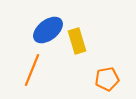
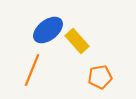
yellow rectangle: rotated 25 degrees counterclockwise
orange pentagon: moved 7 px left, 2 px up
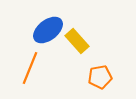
orange line: moved 2 px left, 2 px up
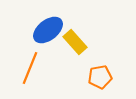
yellow rectangle: moved 2 px left, 1 px down
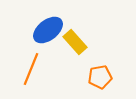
orange line: moved 1 px right, 1 px down
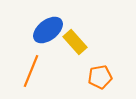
orange line: moved 2 px down
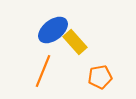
blue ellipse: moved 5 px right
orange line: moved 12 px right
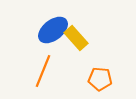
yellow rectangle: moved 1 px right, 4 px up
orange pentagon: moved 2 px down; rotated 15 degrees clockwise
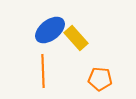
blue ellipse: moved 3 px left
orange line: rotated 24 degrees counterclockwise
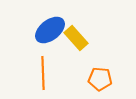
orange line: moved 2 px down
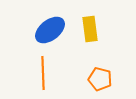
yellow rectangle: moved 14 px right, 9 px up; rotated 35 degrees clockwise
orange pentagon: rotated 10 degrees clockwise
